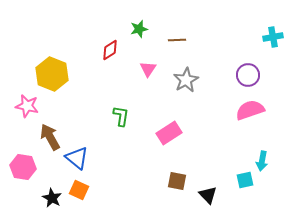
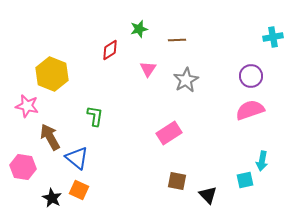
purple circle: moved 3 px right, 1 px down
green L-shape: moved 26 px left
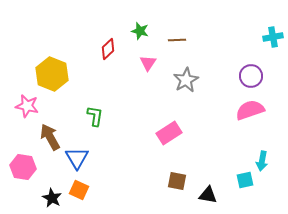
green star: moved 1 px right, 2 px down; rotated 30 degrees clockwise
red diamond: moved 2 px left, 1 px up; rotated 10 degrees counterclockwise
pink triangle: moved 6 px up
blue triangle: rotated 20 degrees clockwise
black triangle: rotated 36 degrees counterclockwise
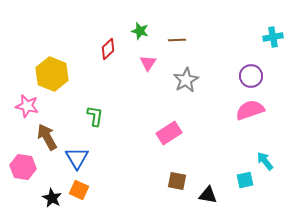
brown arrow: moved 3 px left
cyan arrow: moved 3 px right; rotated 132 degrees clockwise
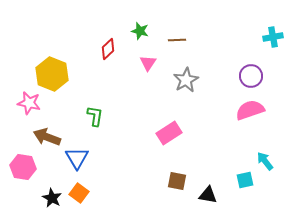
pink star: moved 2 px right, 3 px up
brown arrow: rotated 40 degrees counterclockwise
orange square: moved 3 px down; rotated 12 degrees clockwise
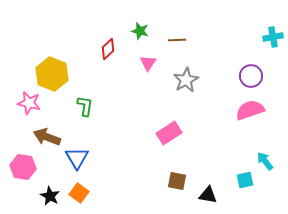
green L-shape: moved 10 px left, 10 px up
black star: moved 2 px left, 2 px up
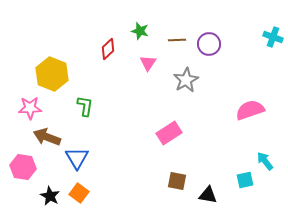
cyan cross: rotated 30 degrees clockwise
purple circle: moved 42 px left, 32 px up
pink star: moved 1 px right, 5 px down; rotated 15 degrees counterclockwise
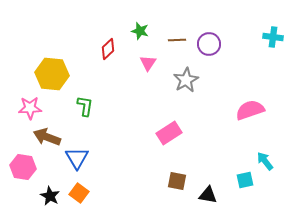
cyan cross: rotated 12 degrees counterclockwise
yellow hexagon: rotated 16 degrees counterclockwise
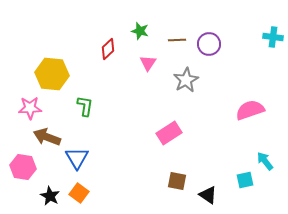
black triangle: rotated 24 degrees clockwise
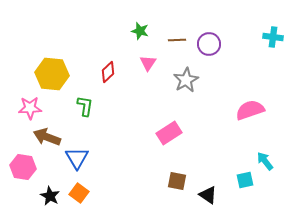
red diamond: moved 23 px down
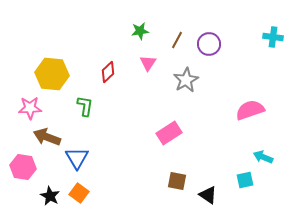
green star: rotated 24 degrees counterclockwise
brown line: rotated 60 degrees counterclockwise
cyan arrow: moved 2 px left, 4 px up; rotated 30 degrees counterclockwise
